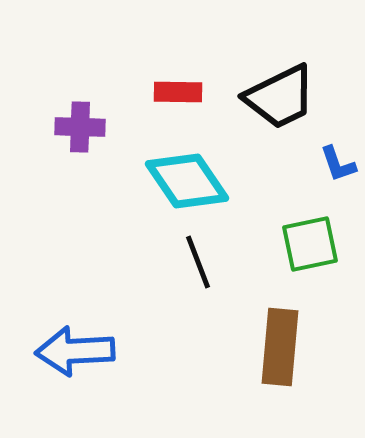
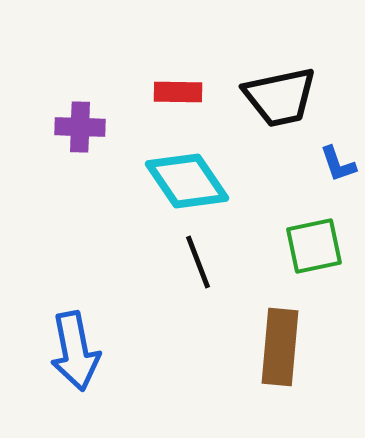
black trapezoid: rotated 14 degrees clockwise
green square: moved 4 px right, 2 px down
blue arrow: rotated 98 degrees counterclockwise
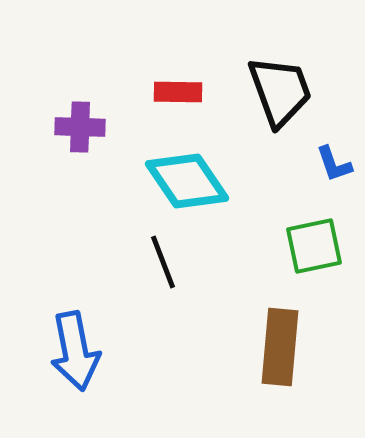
black trapezoid: moved 6 px up; rotated 98 degrees counterclockwise
blue L-shape: moved 4 px left
black line: moved 35 px left
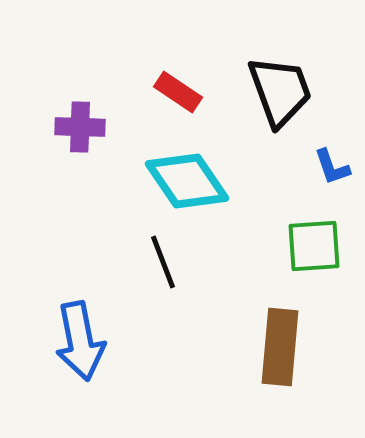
red rectangle: rotated 33 degrees clockwise
blue L-shape: moved 2 px left, 3 px down
green square: rotated 8 degrees clockwise
blue arrow: moved 5 px right, 10 px up
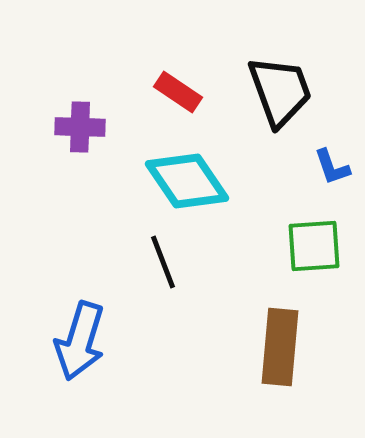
blue arrow: rotated 28 degrees clockwise
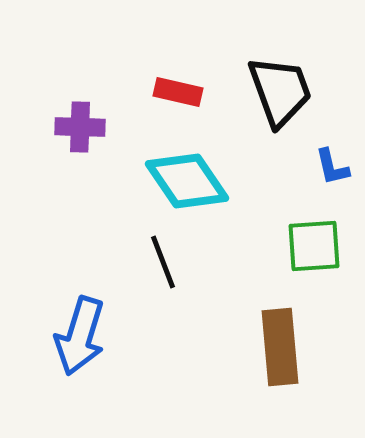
red rectangle: rotated 21 degrees counterclockwise
blue L-shape: rotated 6 degrees clockwise
blue arrow: moved 5 px up
brown rectangle: rotated 10 degrees counterclockwise
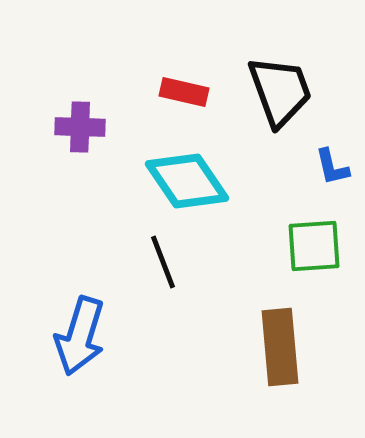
red rectangle: moved 6 px right
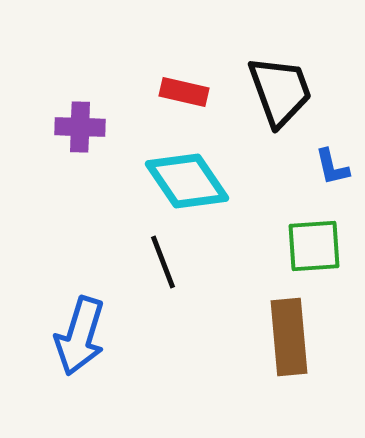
brown rectangle: moved 9 px right, 10 px up
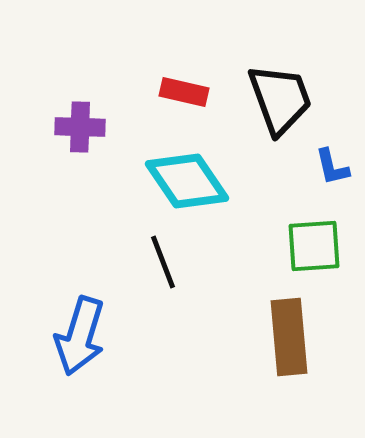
black trapezoid: moved 8 px down
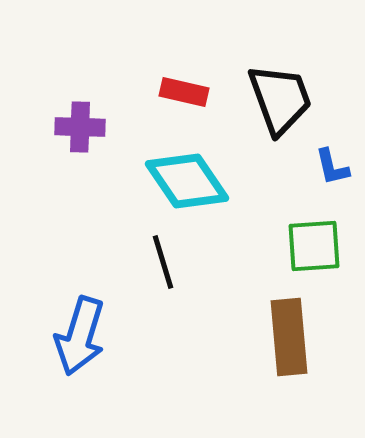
black line: rotated 4 degrees clockwise
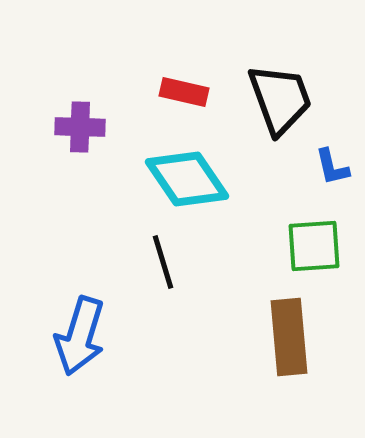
cyan diamond: moved 2 px up
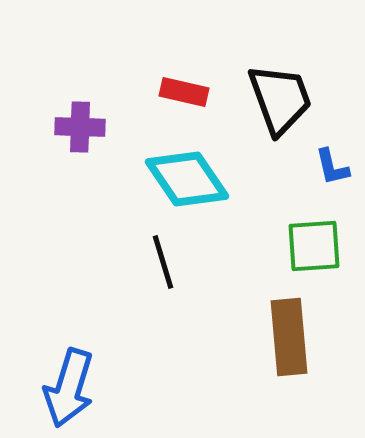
blue arrow: moved 11 px left, 52 px down
